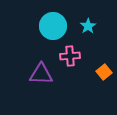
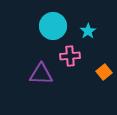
cyan star: moved 5 px down
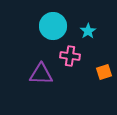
pink cross: rotated 12 degrees clockwise
orange square: rotated 21 degrees clockwise
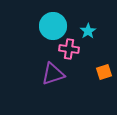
pink cross: moved 1 px left, 7 px up
purple triangle: moved 12 px right; rotated 20 degrees counterclockwise
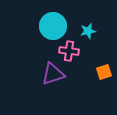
cyan star: rotated 21 degrees clockwise
pink cross: moved 2 px down
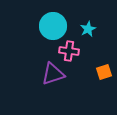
cyan star: moved 2 px up; rotated 14 degrees counterclockwise
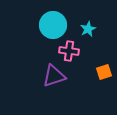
cyan circle: moved 1 px up
purple triangle: moved 1 px right, 2 px down
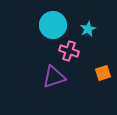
pink cross: rotated 12 degrees clockwise
orange square: moved 1 px left, 1 px down
purple triangle: moved 1 px down
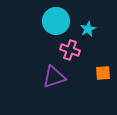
cyan circle: moved 3 px right, 4 px up
pink cross: moved 1 px right, 1 px up
orange square: rotated 14 degrees clockwise
